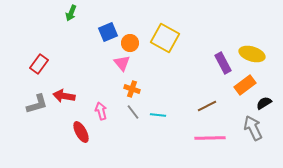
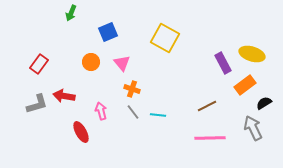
orange circle: moved 39 px left, 19 px down
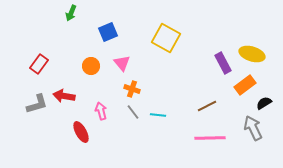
yellow square: moved 1 px right
orange circle: moved 4 px down
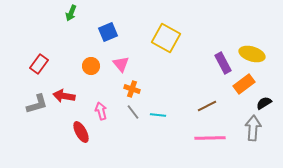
pink triangle: moved 1 px left, 1 px down
orange rectangle: moved 1 px left, 1 px up
gray arrow: rotated 30 degrees clockwise
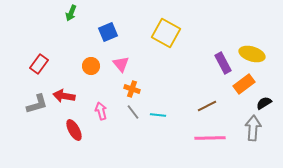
yellow square: moved 5 px up
red ellipse: moved 7 px left, 2 px up
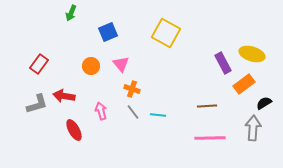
brown line: rotated 24 degrees clockwise
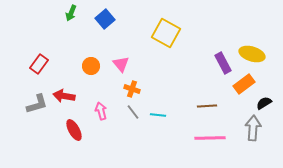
blue square: moved 3 px left, 13 px up; rotated 18 degrees counterclockwise
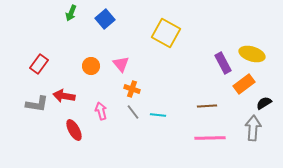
gray L-shape: rotated 25 degrees clockwise
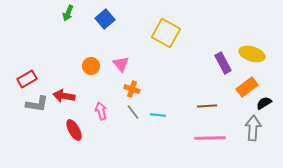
green arrow: moved 3 px left
red rectangle: moved 12 px left, 15 px down; rotated 24 degrees clockwise
orange rectangle: moved 3 px right, 3 px down
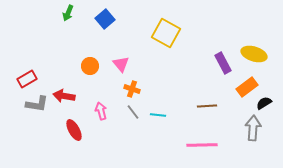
yellow ellipse: moved 2 px right
orange circle: moved 1 px left
pink line: moved 8 px left, 7 px down
